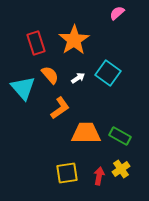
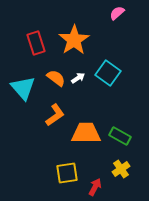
orange semicircle: moved 6 px right, 3 px down; rotated 12 degrees counterclockwise
orange L-shape: moved 5 px left, 7 px down
red arrow: moved 4 px left, 11 px down; rotated 18 degrees clockwise
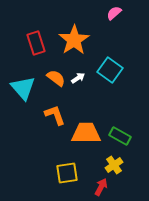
pink semicircle: moved 3 px left
cyan square: moved 2 px right, 3 px up
orange L-shape: rotated 75 degrees counterclockwise
yellow cross: moved 7 px left, 4 px up
red arrow: moved 6 px right
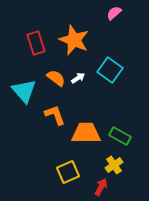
orange star: rotated 16 degrees counterclockwise
cyan triangle: moved 1 px right, 3 px down
yellow square: moved 1 px right, 1 px up; rotated 15 degrees counterclockwise
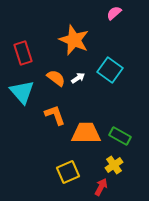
red rectangle: moved 13 px left, 10 px down
cyan triangle: moved 2 px left, 1 px down
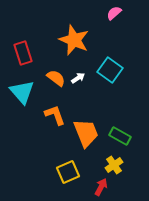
orange trapezoid: rotated 68 degrees clockwise
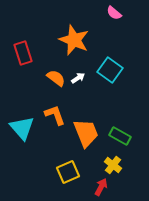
pink semicircle: rotated 98 degrees counterclockwise
cyan triangle: moved 36 px down
yellow cross: moved 1 px left; rotated 18 degrees counterclockwise
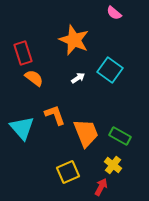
orange semicircle: moved 22 px left
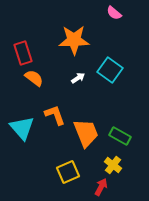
orange star: rotated 24 degrees counterclockwise
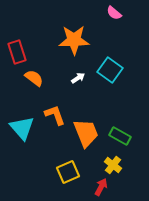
red rectangle: moved 6 px left, 1 px up
